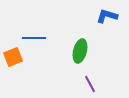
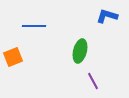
blue line: moved 12 px up
purple line: moved 3 px right, 3 px up
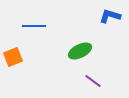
blue L-shape: moved 3 px right
green ellipse: rotated 50 degrees clockwise
purple line: rotated 24 degrees counterclockwise
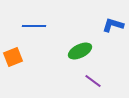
blue L-shape: moved 3 px right, 9 px down
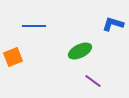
blue L-shape: moved 1 px up
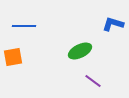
blue line: moved 10 px left
orange square: rotated 12 degrees clockwise
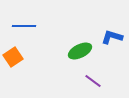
blue L-shape: moved 1 px left, 13 px down
orange square: rotated 24 degrees counterclockwise
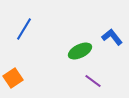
blue line: moved 3 px down; rotated 60 degrees counterclockwise
blue L-shape: rotated 35 degrees clockwise
orange square: moved 21 px down
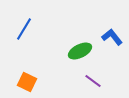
orange square: moved 14 px right, 4 px down; rotated 30 degrees counterclockwise
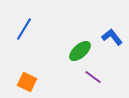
green ellipse: rotated 15 degrees counterclockwise
purple line: moved 4 px up
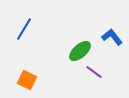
purple line: moved 1 px right, 5 px up
orange square: moved 2 px up
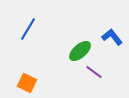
blue line: moved 4 px right
orange square: moved 3 px down
